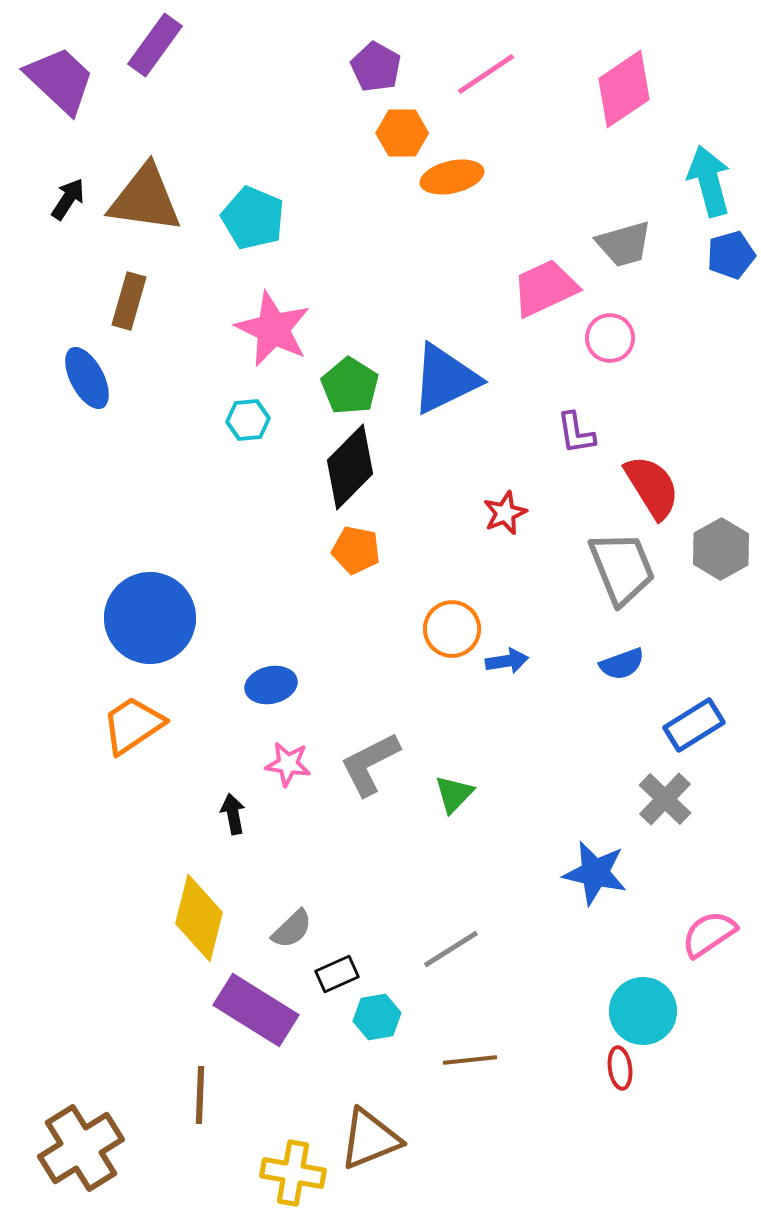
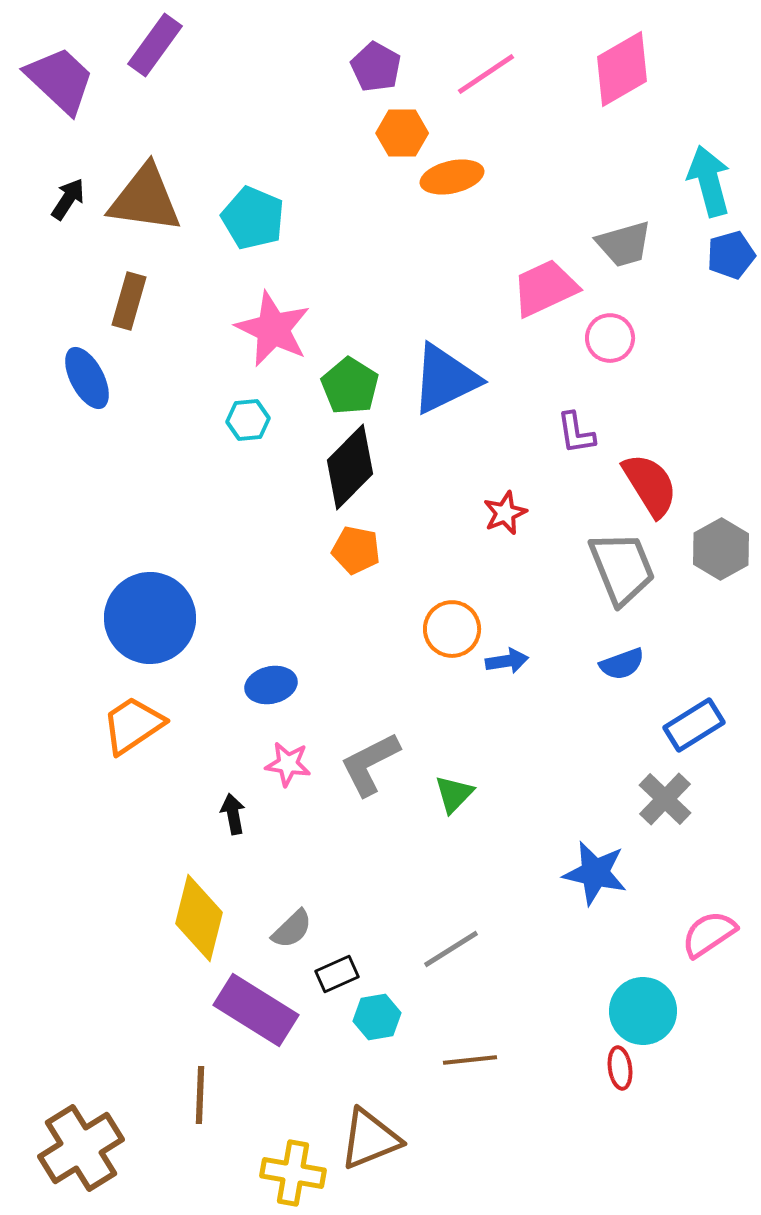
pink diamond at (624, 89): moved 2 px left, 20 px up; rotated 4 degrees clockwise
red semicircle at (652, 487): moved 2 px left, 2 px up
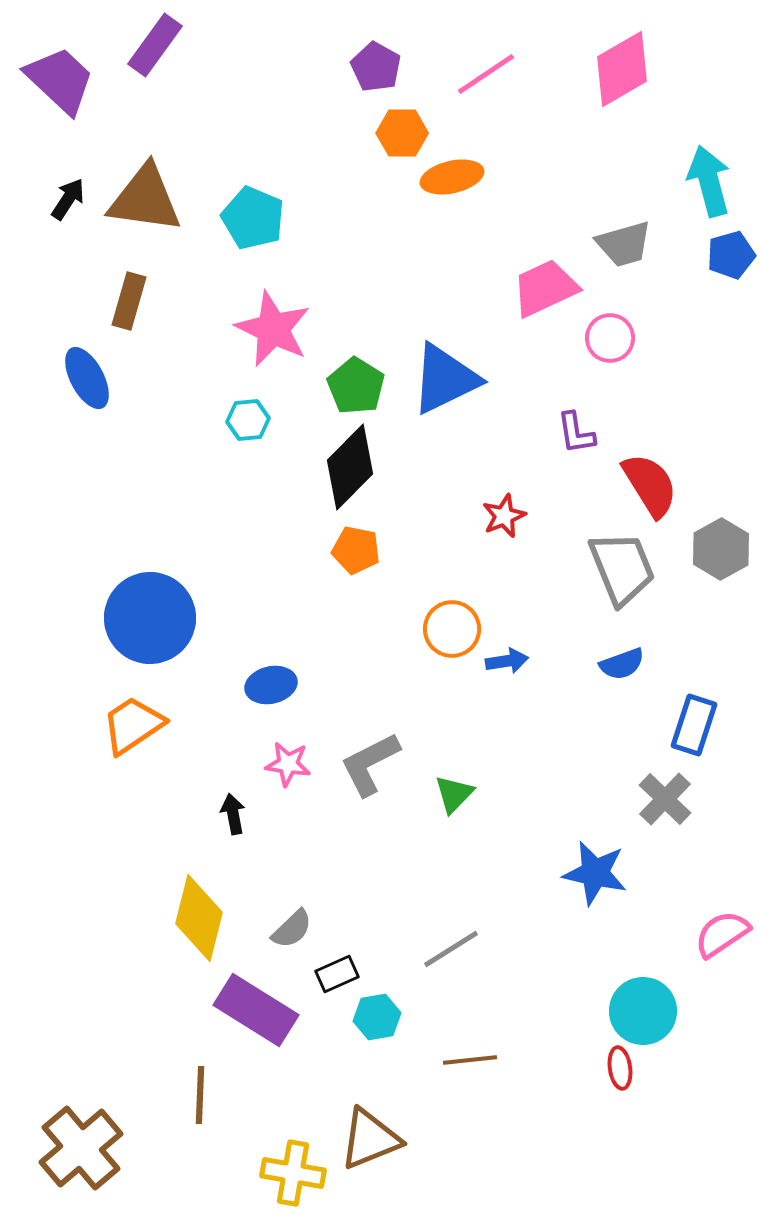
green pentagon at (350, 386): moved 6 px right
red star at (505, 513): moved 1 px left, 3 px down
blue rectangle at (694, 725): rotated 40 degrees counterclockwise
pink semicircle at (709, 934): moved 13 px right
brown cross at (81, 1148): rotated 8 degrees counterclockwise
